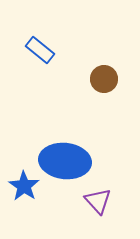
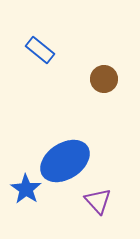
blue ellipse: rotated 39 degrees counterclockwise
blue star: moved 2 px right, 3 px down
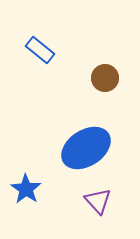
brown circle: moved 1 px right, 1 px up
blue ellipse: moved 21 px right, 13 px up
